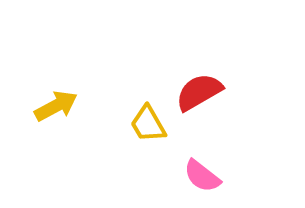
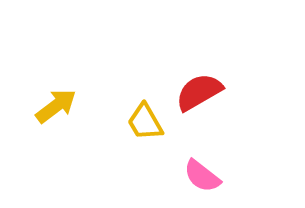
yellow arrow: rotated 9 degrees counterclockwise
yellow trapezoid: moved 3 px left, 2 px up
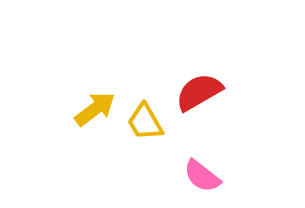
yellow arrow: moved 39 px right, 3 px down
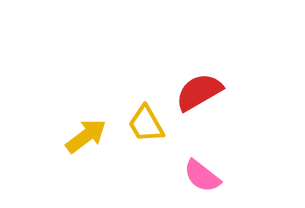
yellow arrow: moved 9 px left, 27 px down
yellow trapezoid: moved 1 px right, 2 px down
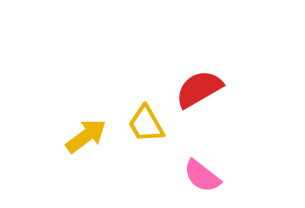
red semicircle: moved 3 px up
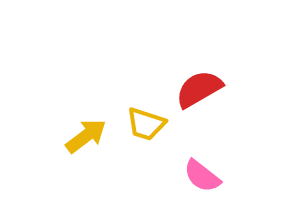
yellow trapezoid: rotated 42 degrees counterclockwise
